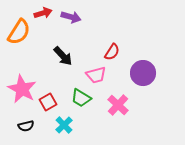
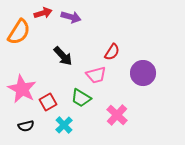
pink cross: moved 1 px left, 10 px down
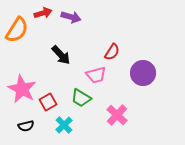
orange semicircle: moved 2 px left, 2 px up
black arrow: moved 2 px left, 1 px up
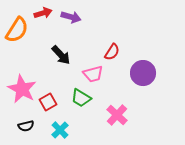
pink trapezoid: moved 3 px left, 1 px up
cyan cross: moved 4 px left, 5 px down
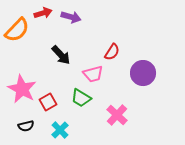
orange semicircle: rotated 12 degrees clockwise
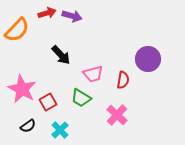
red arrow: moved 4 px right
purple arrow: moved 1 px right, 1 px up
red semicircle: moved 11 px right, 28 px down; rotated 24 degrees counterclockwise
purple circle: moved 5 px right, 14 px up
black semicircle: moved 2 px right; rotated 21 degrees counterclockwise
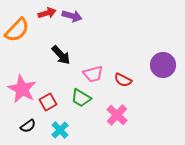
purple circle: moved 15 px right, 6 px down
red semicircle: rotated 108 degrees clockwise
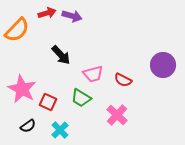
red square: rotated 36 degrees counterclockwise
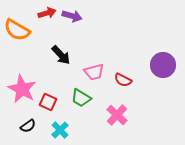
orange semicircle: rotated 76 degrees clockwise
pink trapezoid: moved 1 px right, 2 px up
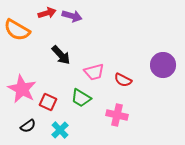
pink cross: rotated 30 degrees counterclockwise
